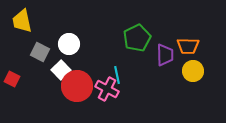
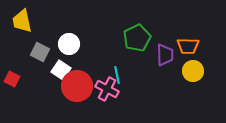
white square: rotated 12 degrees counterclockwise
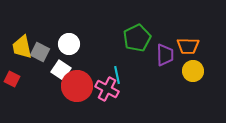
yellow trapezoid: moved 26 px down
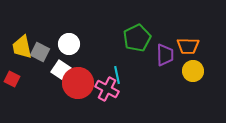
red circle: moved 1 px right, 3 px up
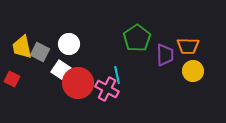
green pentagon: rotated 8 degrees counterclockwise
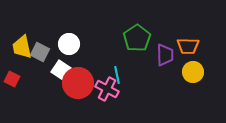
yellow circle: moved 1 px down
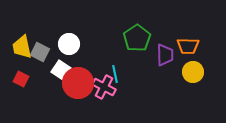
cyan line: moved 2 px left, 1 px up
red square: moved 9 px right
pink cross: moved 3 px left, 2 px up
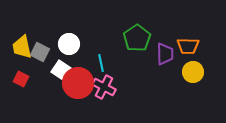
purple trapezoid: moved 1 px up
cyan line: moved 14 px left, 11 px up
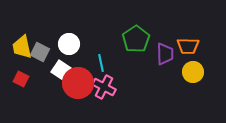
green pentagon: moved 1 px left, 1 px down
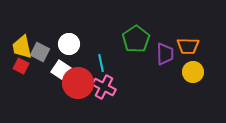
red square: moved 13 px up
